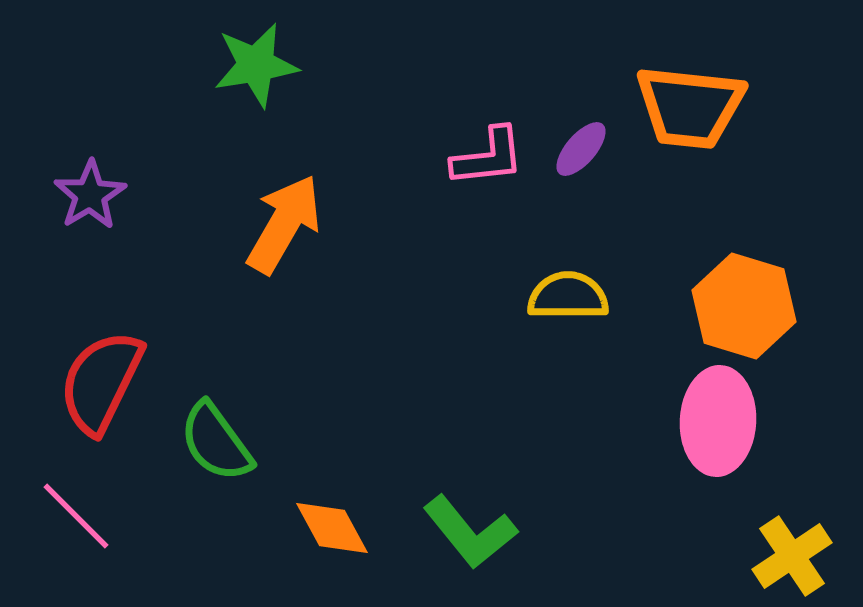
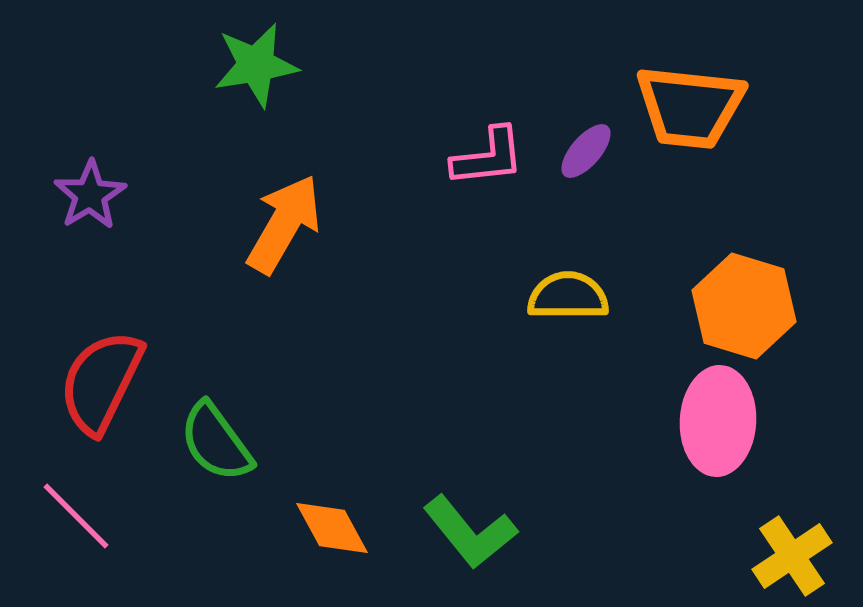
purple ellipse: moved 5 px right, 2 px down
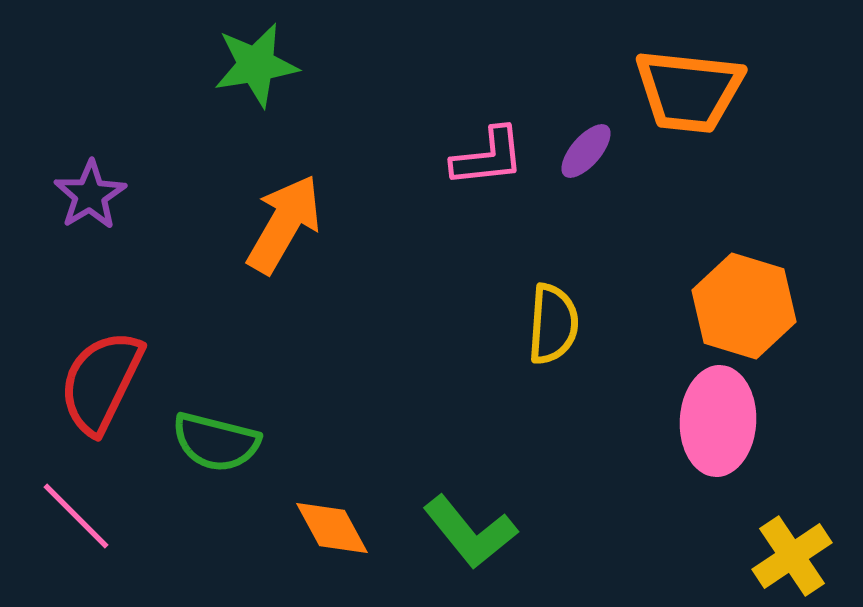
orange trapezoid: moved 1 px left, 16 px up
yellow semicircle: moved 15 px left, 28 px down; rotated 94 degrees clockwise
green semicircle: rotated 40 degrees counterclockwise
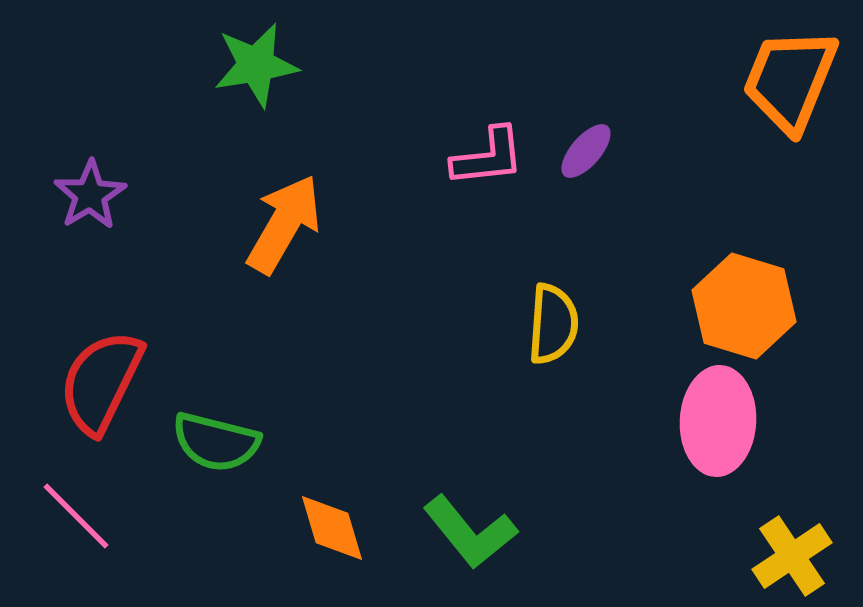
orange trapezoid: moved 101 px right, 11 px up; rotated 106 degrees clockwise
orange diamond: rotated 12 degrees clockwise
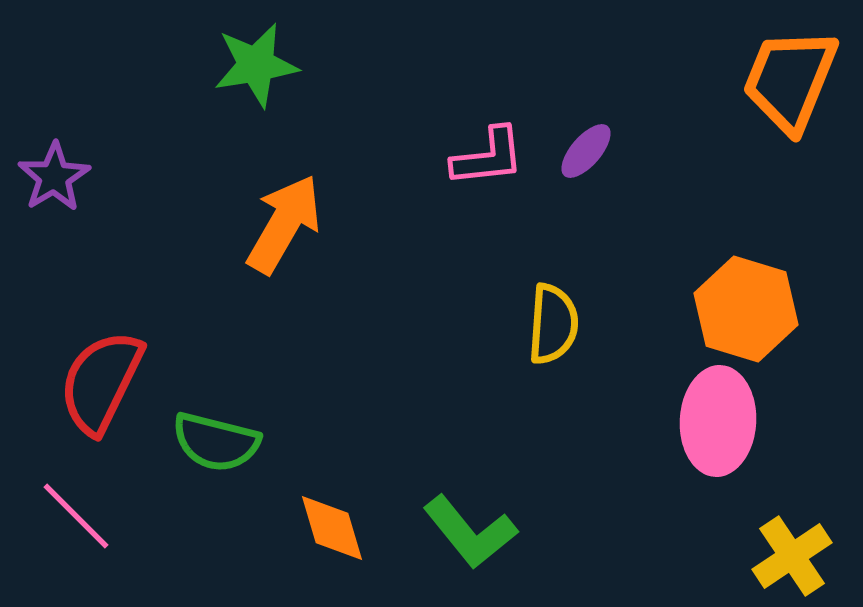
purple star: moved 36 px left, 18 px up
orange hexagon: moved 2 px right, 3 px down
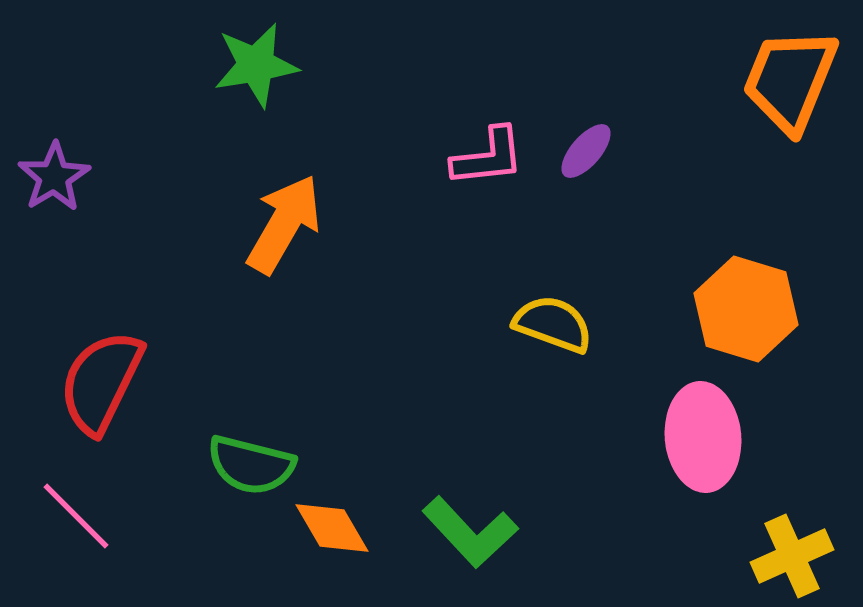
yellow semicircle: rotated 74 degrees counterclockwise
pink ellipse: moved 15 px left, 16 px down; rotated 8 degrees counterclockwise
green semicircle: moved 35 px right, 23 px down
orange diamond: rotated 14 degrees counterclockwise
green L-shape: rotated 4 degrees counterclockwise
yellow cross: rotated 10 degrees clockwise
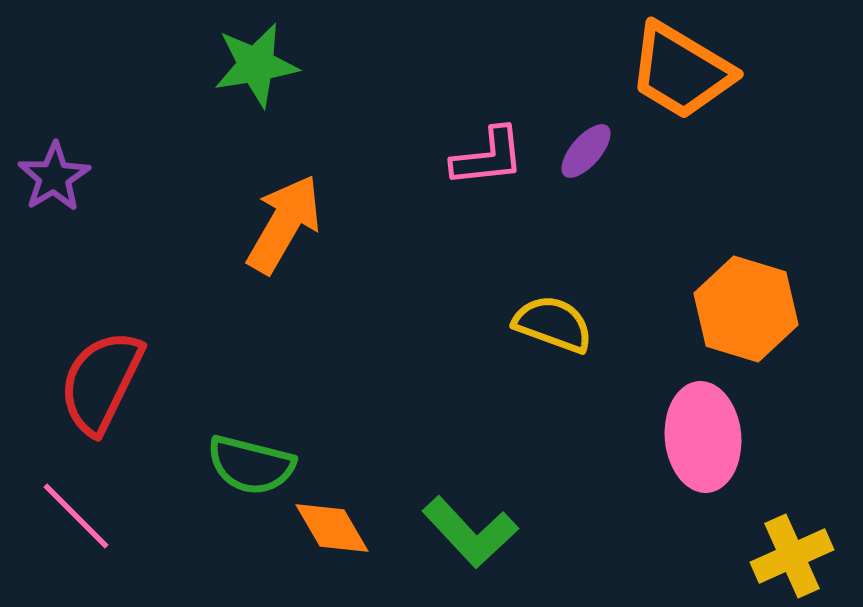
orange trapezoid: moved 109 px left, 9 px up; rotated 81 degrees counterclockwise
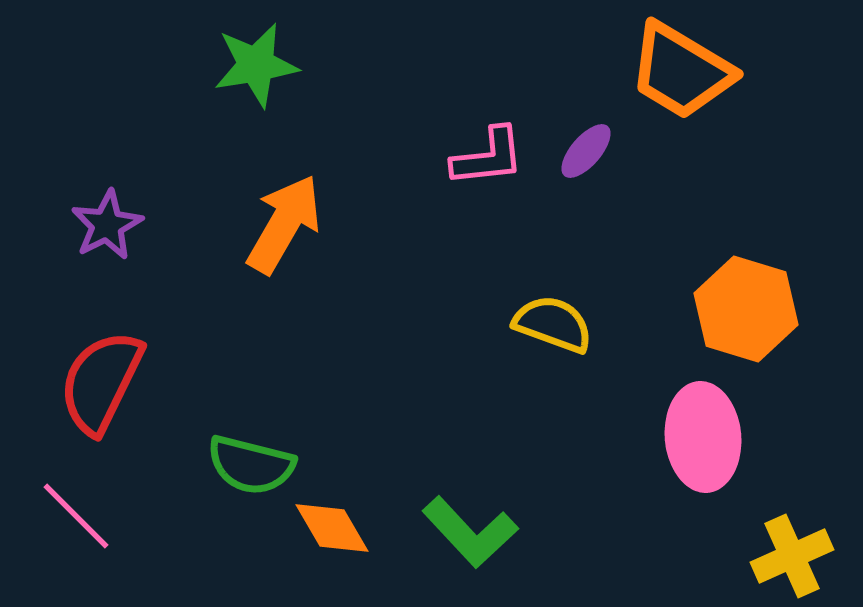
purple star: moved 53 px right, 48 px down; rotated 4 degrees clockwise
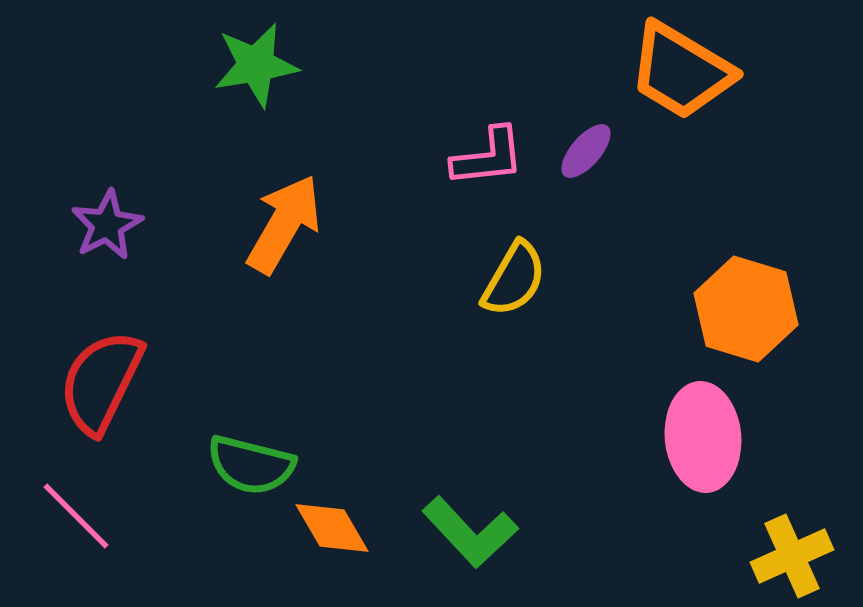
yellow semicircle: moved 39 px left, 45 px up; rotated 100 degrees clockwise
